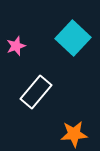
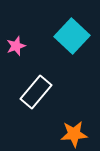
cyan square: moved 1 px left, 2 px up
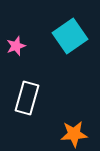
cyan square: moved 2 px left; rotated 12 degrees clockwise
white rectangle: moved 9 px left, 6 px down; rotated 24 degrees counterclockwise
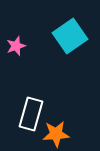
white rectangle: moved 4 px right, 16 px down
orange star: moved 18 px left
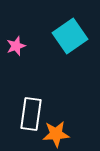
white rectangle: rotated 8 degrees counterclockwise
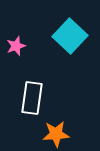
cyan square: rotated 12 degrees counterclockwise
white rectangle: moved 1 px right, 16 px up
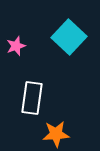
cyan square: moved 1 px left, 1 px down
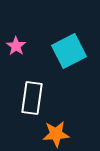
cyan square: moved 14 px down; rotated 20 degrees clockwise
pink star: rotated 18 degrees counterclockwise
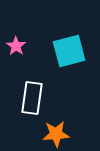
cyan square: rotated 12 degrees clockwise
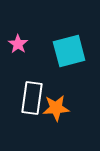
pink star: moved 2 px right, 2 px up
orange star: moved 26 px up
